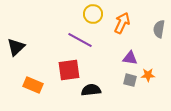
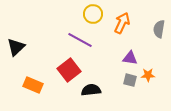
red square: rotated 30 degrees counterclockwise
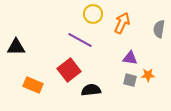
black triangle: rotated 42 degrees clockwise
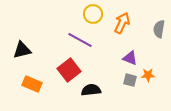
black triangle: moved 6 px right, 3 px down; rotated 12 degrees counterclockwise
purple triangle: rotated 14 degrees clockwise
orange rectangle: moved 1 px left, 1 px up
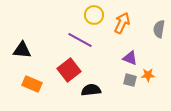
yellow circle: moved 1 px right, 1 px down
black triangle: rotated 18 degrees clockwise
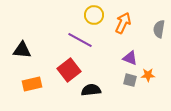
orange arrow: moved 1 px right
orange rectangle: rotated 36 degrees counterclockwise
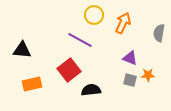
gray semicircle: moved 4 px down
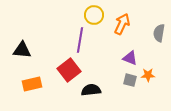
orange arrow: moved 1 px left, 1 px down
purple line: rotated 70 degrees clockwise
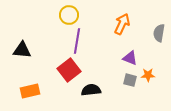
yellow circle: moved 25 px left
purple line: moved 3 px left, 1 px down
orange rectangle: moved 2 px left, 7 px down
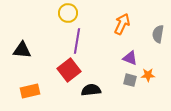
yellow circle: moved 1 px left, 2 px up
gray semicircle: moved 1 px left, 1 px down
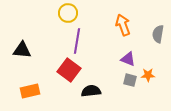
orange arrow: moved 1 px right, 1 px down; rotated 45 degrees counterclockwise
purple triangle: moved 2 px left, 1 px down
red square: rotated 15 degrees counterclockwise
black semicircle: moved 1 px down
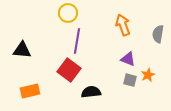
orange star: rotated 24 degrees counterclockwise
black semicircle: moved 1 px down
